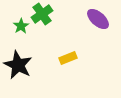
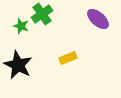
green star: rotated 21 degrees counterclockwise
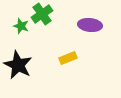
purple ellipse: moved 8 px left, 6 px down; rotated 35 degrees counterclockwise
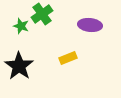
black star: moved 1 px right, 1 px down; rotated 8 degrees clockwise
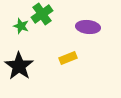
purple ellipse: moved 2 px left, 2 px down
